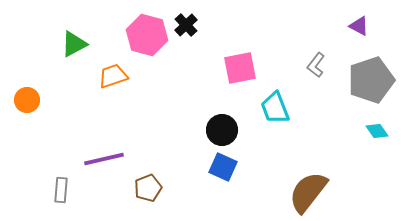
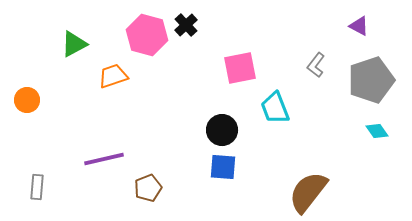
blue square: rotated 20 degrees counterclockwise
gray rectangle: moved 24 px left, 3 px up
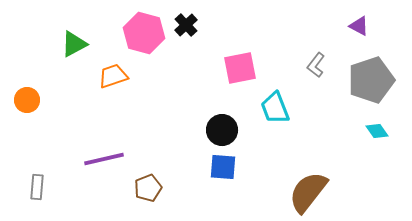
pink hexagon: moved 3 px left, 2 px up
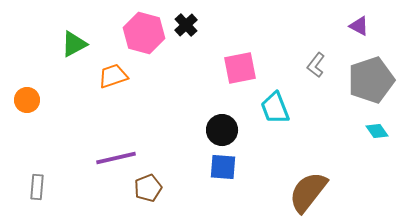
purple line: moved 12 px right, 1 px up
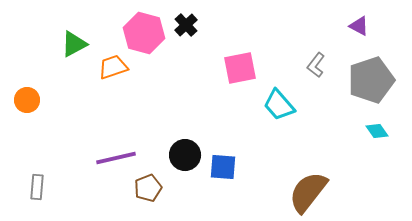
orange trapezoid: moved 9 px up
cyan trapezoid: moved 4 px right, 3 px up; rotated 20 degrees counterclockwise
black circle: moved 37 px left, 25 px down
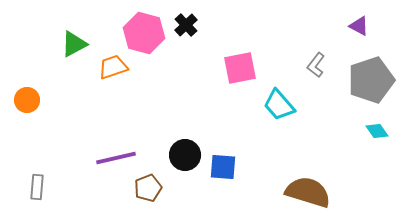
brown semicircle: rotated 69 degrees clockwise
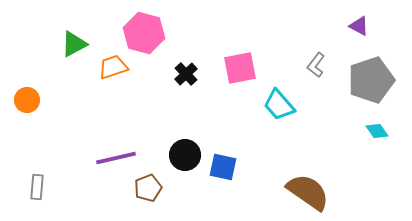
black cross: moved 49 px down
blue square: rotated 8 degrees clockwise
brown semicircle: rotated 18 degrees clockwise
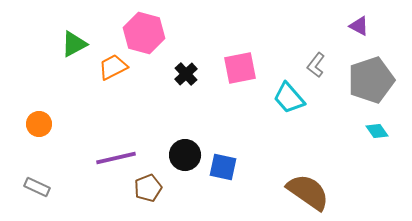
orange trapezoid: rotated 8 degrees counterclockwise
orange circle: moved 12 px right, 24 px down
cyan trapezoid: moved 10 px right, 7 px up
gray rectangle: rotated 70 degrees counterclockwise
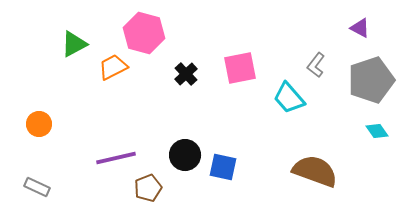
purple triangle: moved 1 px right, 2 px down
brown semicircle: moved 7 px right, 21 px up; rotated 15 degrees counterclockwise
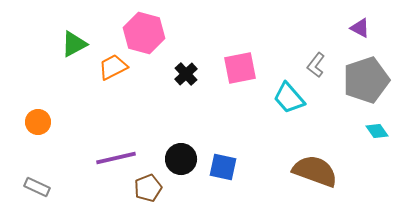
gray pentagon: moved 5 px left
orange circle: moved 1 px left, 2 px up
black circle: moved 4 px left, 4 px down
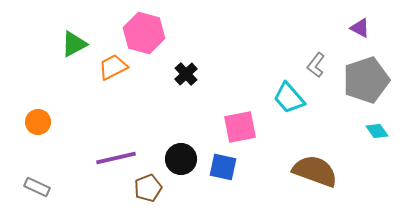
pink square: moved 59 px down
